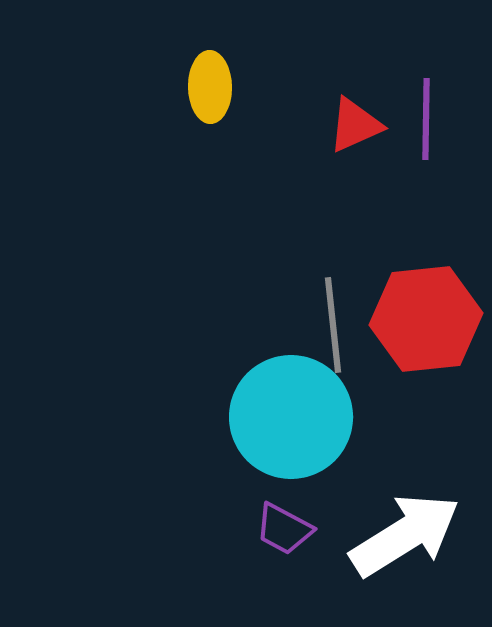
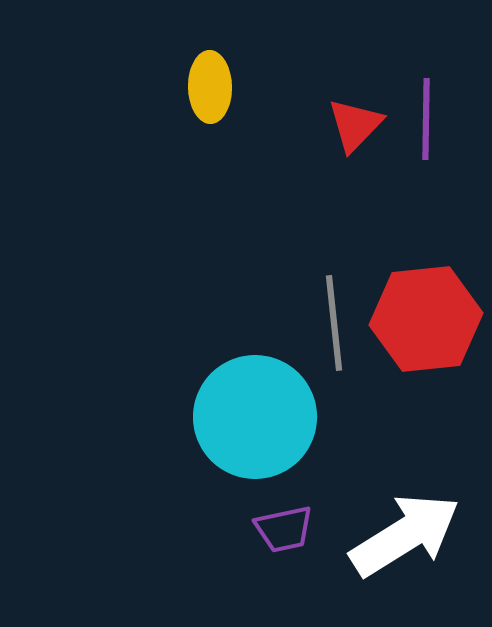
red triangle: rotated 22 degrees counterclockwise
gray line: moved 1 px right, 2 px up
cyan circle: moved 36 px left
purple trapezoid: rotated 40 degrees counterclockwise
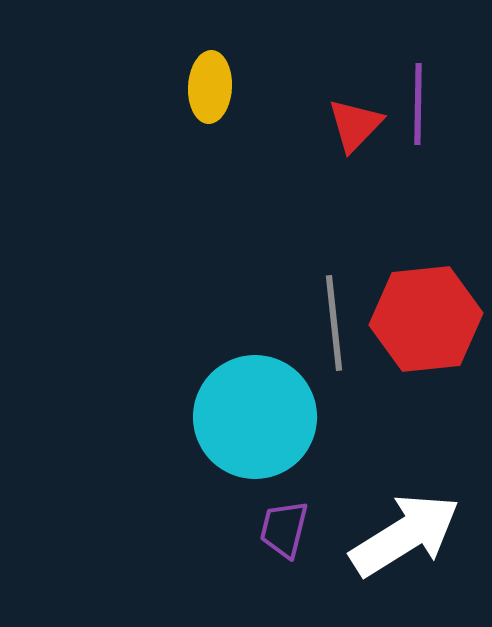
yellow ellipse: rotated 4 degrees clockwise
purple line: moved 8 px left, 15 px up
purple trapezoid: rotated 116 degrees clockwise
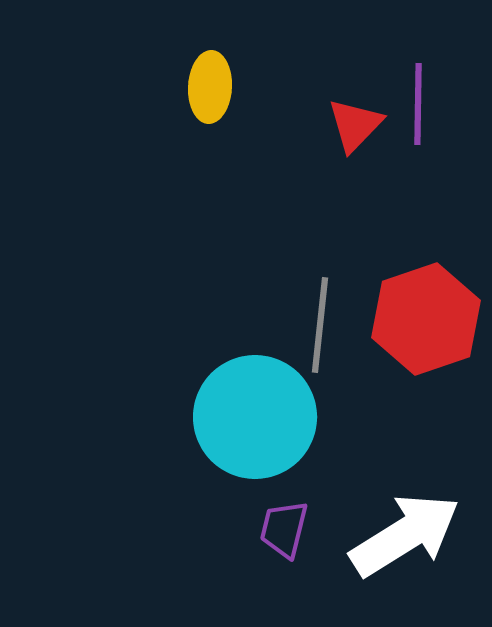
red hexagon: rotated 13 degrees counterclockwise
gray line: moved 14 px left, 2 px down; rotated 12 degrees clockwise
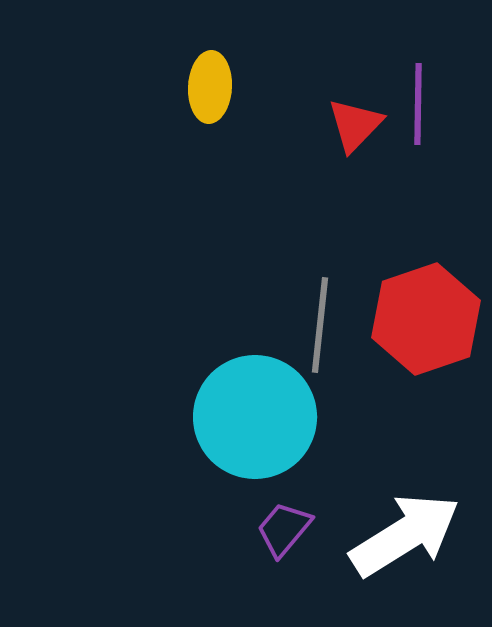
purple trapezoid: rotated 26 degrees clockwise
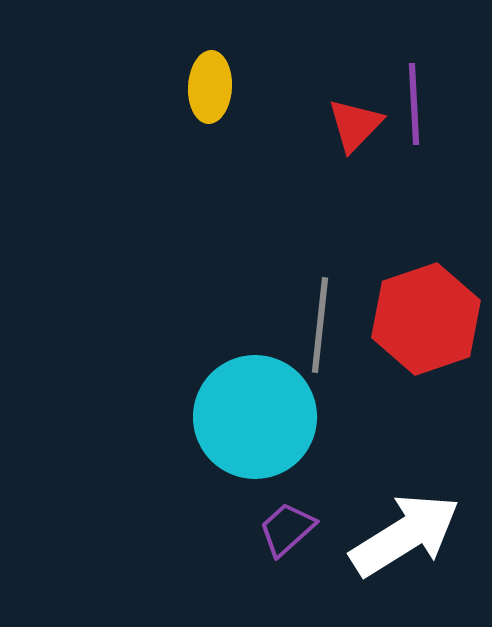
purple line: moved 4 px left; rotated 4 degrees counterclockwise
purple trapezoid: moved 3 px right; rotated 8 degrees clockwise
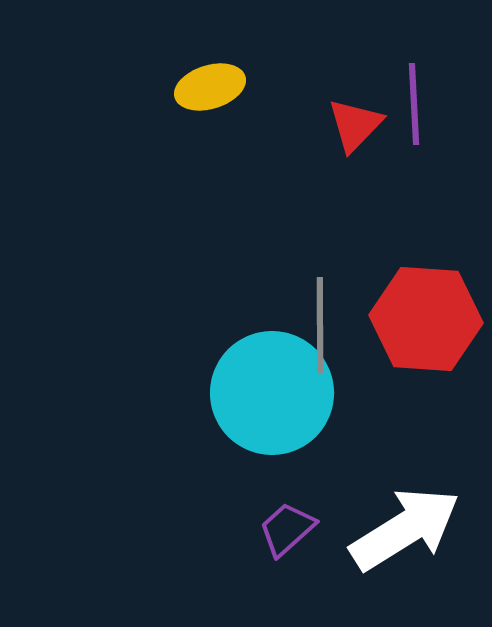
yellow ellipse: rotated 70 degrees clockwise
red hexagon: rotated 23 degrees clockwise
gray line: rotated 6 degrees counterclockwise
cyan circle: moved 17 px right, 24 px up
white arrow: moved 6 px up
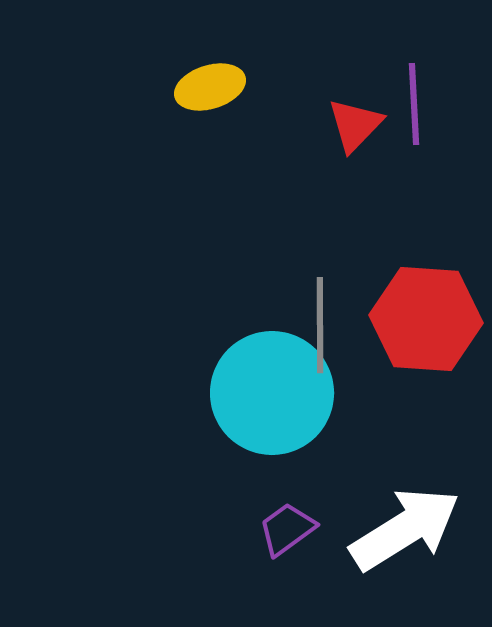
purple trapezoid: rotated 6 degrees clockwise
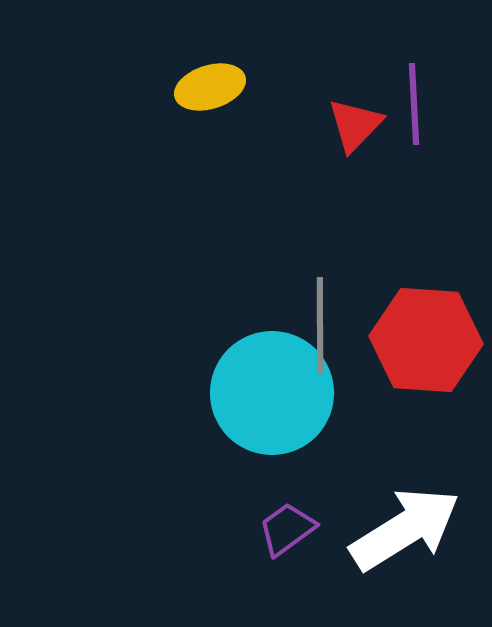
red hexagon: moved 21 px down
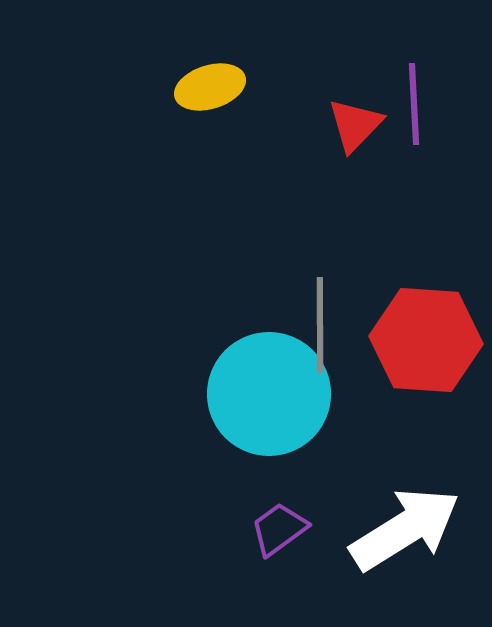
cyan circle: moved 3 px left, 1 px down
purple trapezoid: moved 8 px left
